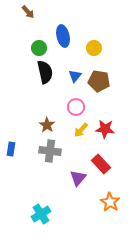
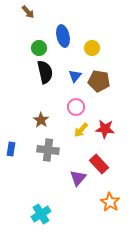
yellow circle: moved 2 px left
brown star: moved 6 px left, 5 px up
gray cross: moved 2 px left, 1 px up
red rectangle: moved 2 px left
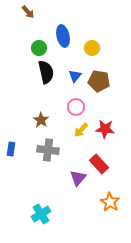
black semicircle: moved 1 px right
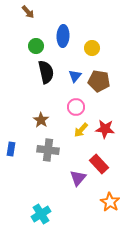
blue ellipse: rotated 15 degrees clockwise
green circle: moved 3 px left, 2 px up
